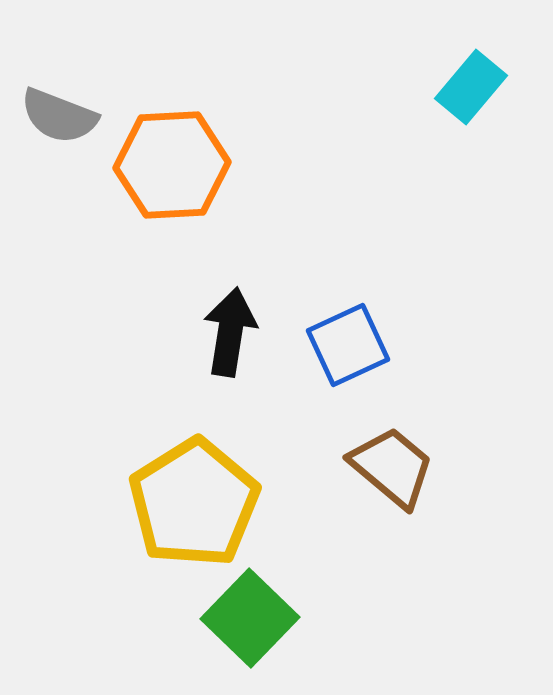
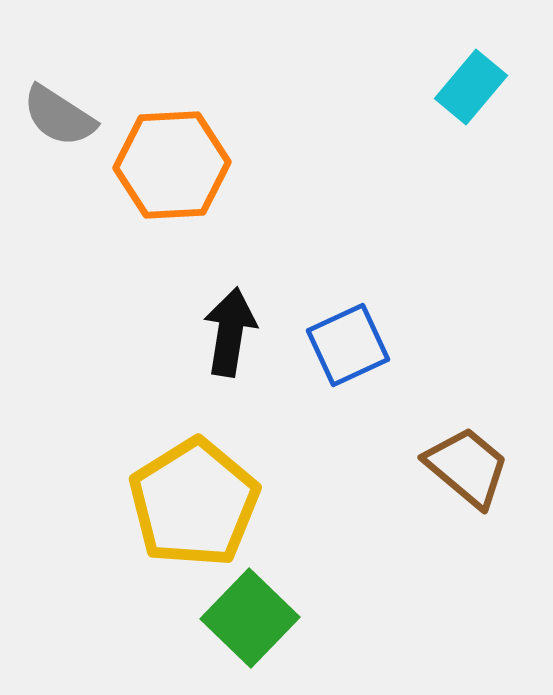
gray semicircle: rotated 12 degrees clockwise
brown trapezoid: moved 75 px right
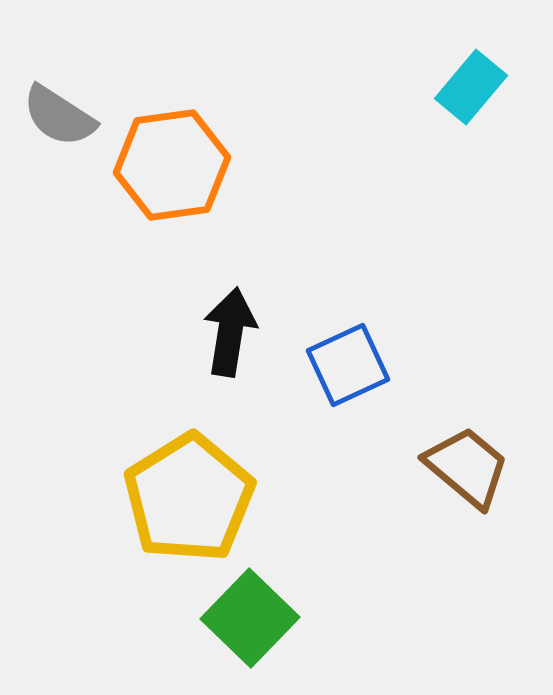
orange hexagon: rotated 5 degrees counterclockwise
blue square: moved 20 px down
yellow pentagon: moved 5 px left, 5 px up
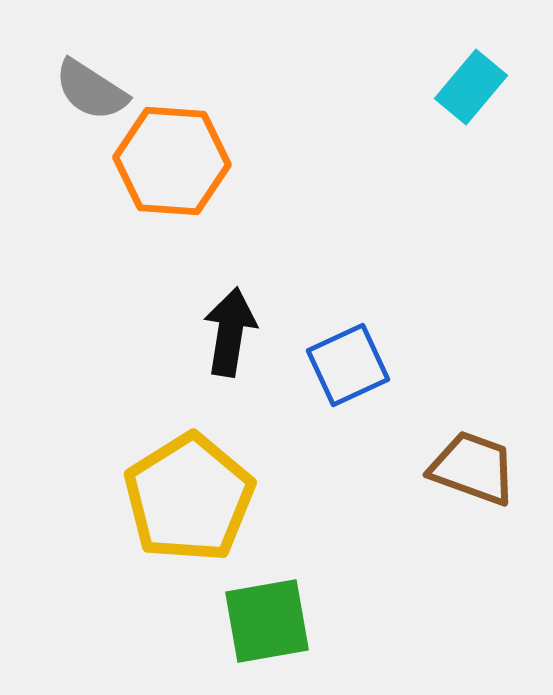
gray semicircle: moved 32 px right, 26 px up
orange hexagon: moved 4 px up; rotated 12 degrees clockwise
brown trapezoid: moved 6 px right, 1 px down; rotated 20 degrees counterclockwise
green square: moved 17 px right, 3 px down; rotated 36 degrees clockwise
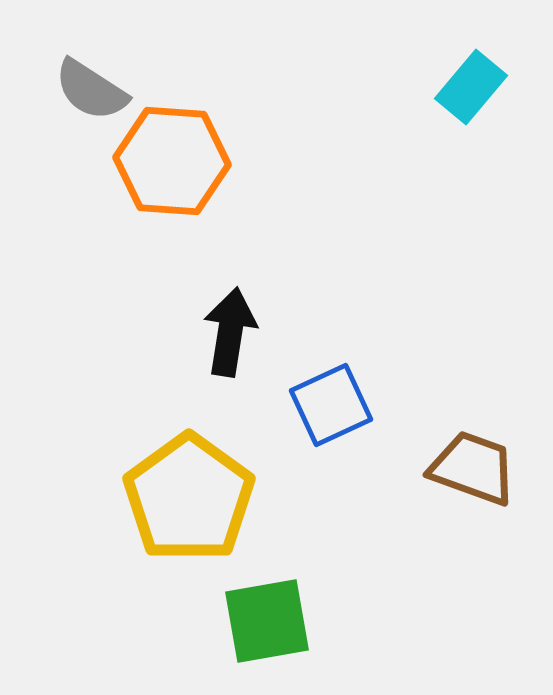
blue square: moved 17 px left, 40 px down
yellow pentagon: rotated 4 degrees counterclockwise
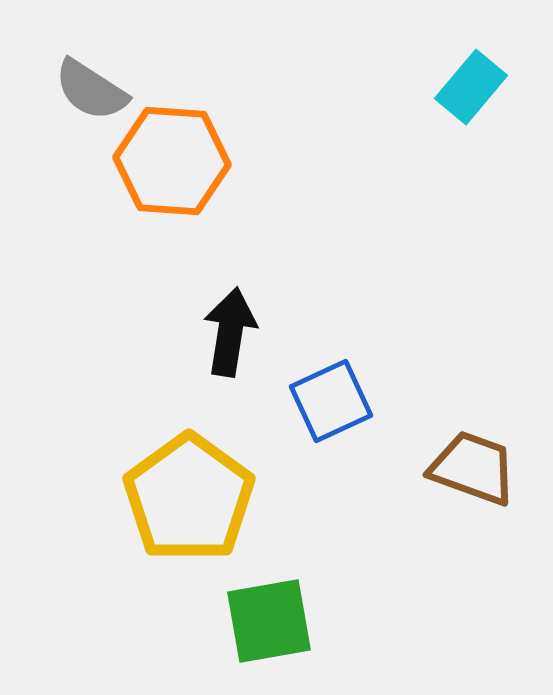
blue square: moved 4 px up
green square: moved 2 px right
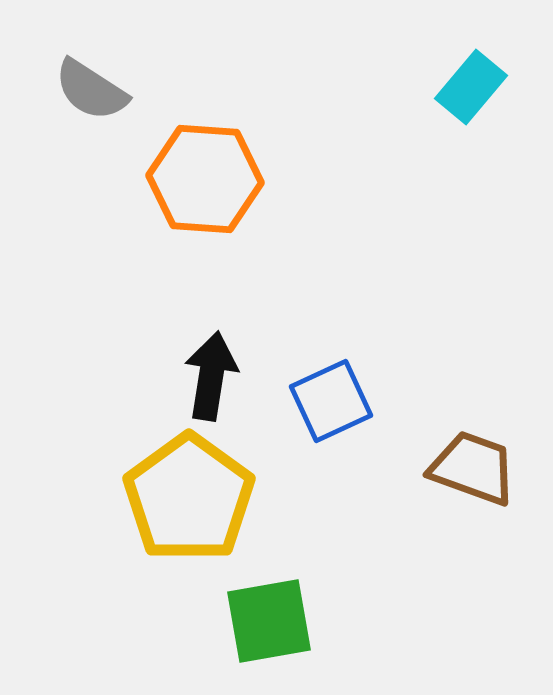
orange hexagon: moved 33 px right, 18 px down
black arrow: moved 19 px left, 44 px down
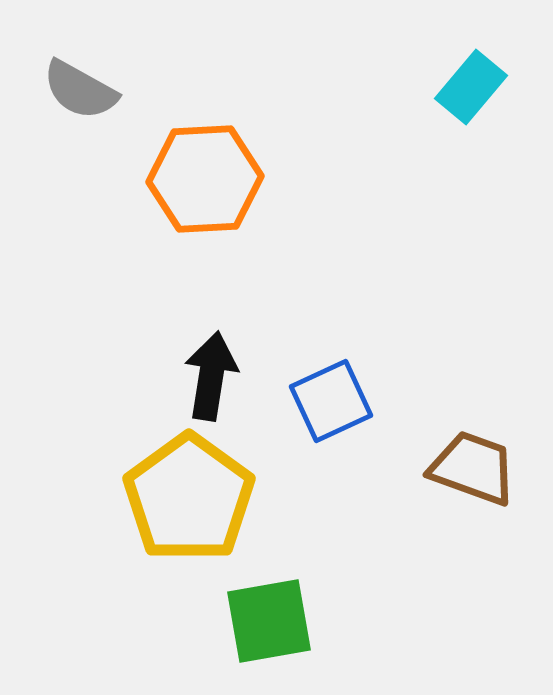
gray semicircle: moved 11 px left; rotated 4 degrees counterclockwise
orange hexagon: rotated 7 degrees counterclockwise
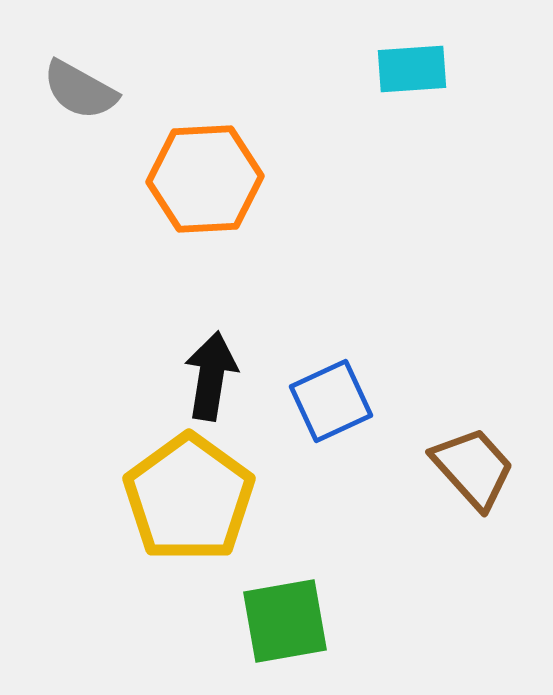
cyan rectangle: moved 59 px left, 18 px up; rotated 46 degrees clockwise
brown trapezoid: rotated 28 degrees clockwise
green square: moved 16 px right
